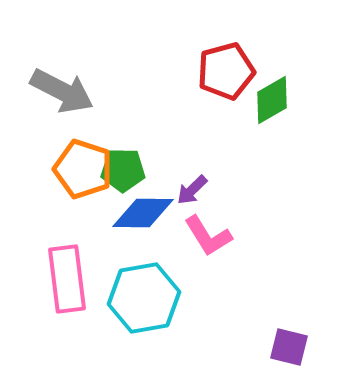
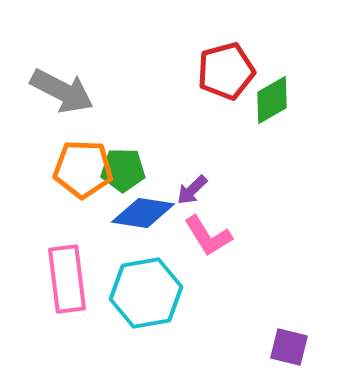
orange pentagon: rotated 16 degrees counterclockwise
blue diamond: rotated 8 degrees clockwise
cyan hexagon: moved 2 px right, 5 px up
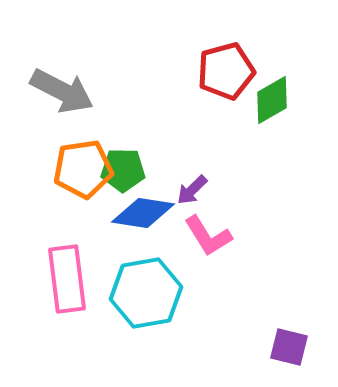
orange pentagon: rotated 10 degrees counterclockwise
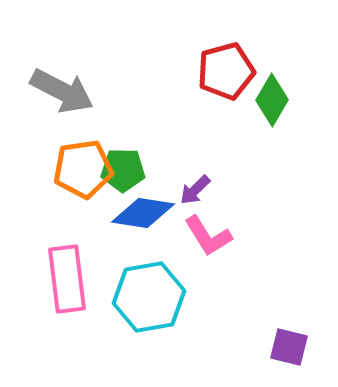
green diamond: rotated 30 degrees counterclockwise
purple arrow: moved 3 px right
cyan hexagon: moved 3 px right, 4 px down
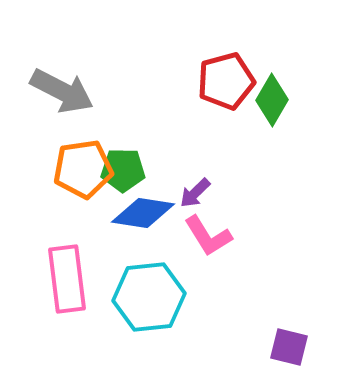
red pentagon: moved 10 px down
purple arrow: moved 3 px down
cyan hexagon: rotated 4 degrees clockwise
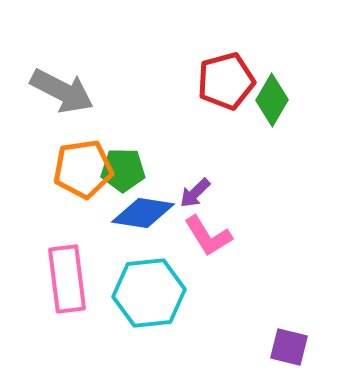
cyan hexagon: moved 4 px up
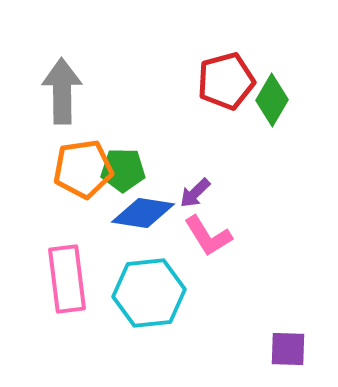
gray arrow: rotated 118 degrees counterclockwise
purple square: moved 1 px left, 2 px down; rotated 12 degrees counterclockwise
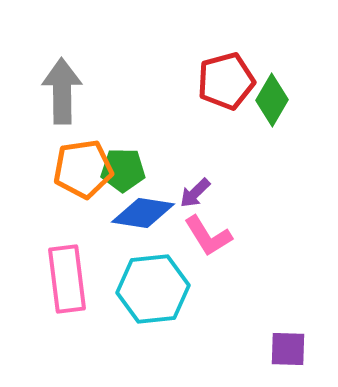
cyan hexagon: moved 4 px right, 4 px up
